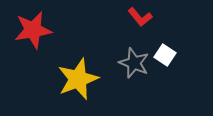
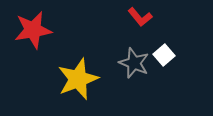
white square: moved 1 px left; rotated 15 degrees clockwise
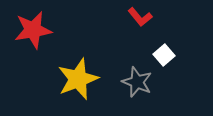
gray star: moved 3 px right, 19 px down
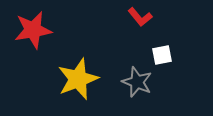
white square: moved 2 px left; rotated 30 degrees clockwise
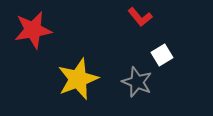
white square: rotated 20 degrees counterclockwise
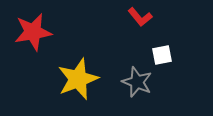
red star: moved 2 px down
white square: rotated 20 degrees clockwise
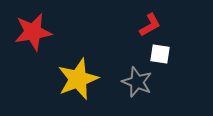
red L-shape: moved 10 px right, 8 px down; rotated 80 degrees counterclockwise
white square: moved 2 px left, 1 px up; rotated 20 degrees clockwise
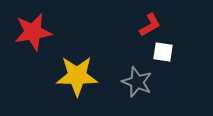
white square: moved 3 px right, 2 px up
yellow star: moved 1 px left, 3 px up; rotated 21 degrees clockwise
